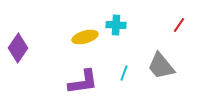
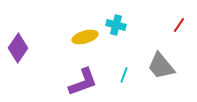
cyan cross: rotated 12 degrees clockwise
cyan line: moved 2 px down
purple L-shape: rotated 12 degrees counterclockwise
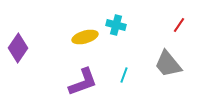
gray trapezoid: moved 7 px right, 2 px up
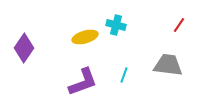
purple diamond: moved 6 px right
gray trapezoid: moved 1 px down; rotated 136 degrees clockwise
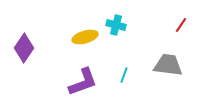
red line: moved 2 px right
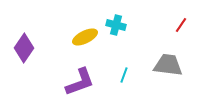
yellow ellipse: rotated 10 degrees counterclockwise
purple L-shape: moved 3 px left
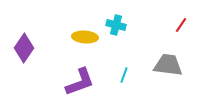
yellow ellipse: rotated 30 degrees clockwise
